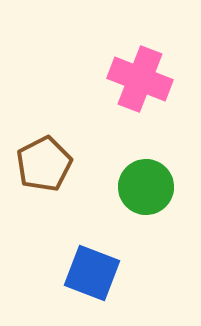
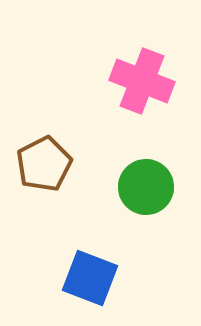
pink cross: moved 2 px right, 2 px down
blue square: moved 2 px left, 5 px down
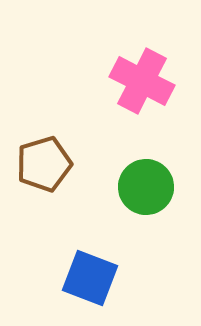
pink cross: rotated 6 degrees clockwise
brown pentagon: rotated 10 degrees clockwise
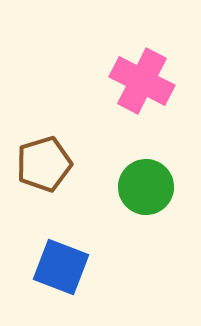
blue square: moved 29 px left, 11 px up
